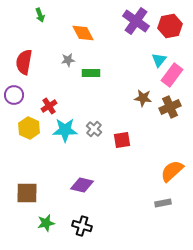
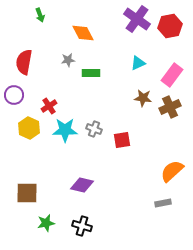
purple cross: moved 1 px right, 2 px up
cyan triangle: moved 21 px left, 3 px down; rotated 28 degrees clockwise
gray cross: rotated 21 degrees counterclockwise
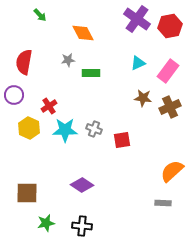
green arrow: rotated 24 degrees counterclockwise
pink rectangle: moved 4 px left, 4 px up
purple diamond: rotated 20 degrees clockwise
gray rectangle: rotated 14 degrees clockwise
black cross: rotated 12 degrees counterclockwise
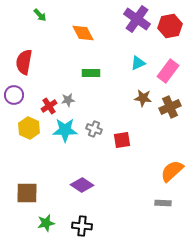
gray star: moved 40 px down
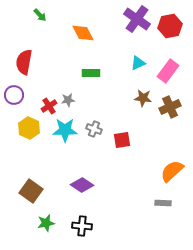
brown square: moved 4 px right, 2 px up; rotated 35 degrees clockwise
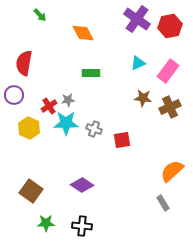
red semicircle: moved 1 px down
cyan star: moved 1 px right, 7 px up
gray rectangle: rotated 56 degrees clockwise
green star: rotated 12 degrees clockwise
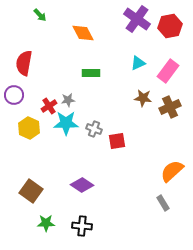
red square: moved 5 px left, 1 px down
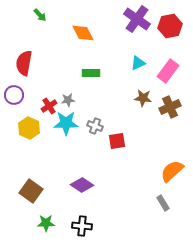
gray cross: moved 1 px right, 3 px up
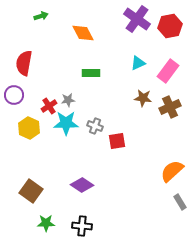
green arrow: moved 1 px right, 1 px down; rotated 64 degrees counterclockwise
gray rectangle: moved 17 px right, 1 px up
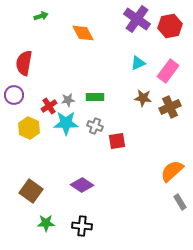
green rectangle: moved 4 px right, 24 px down
